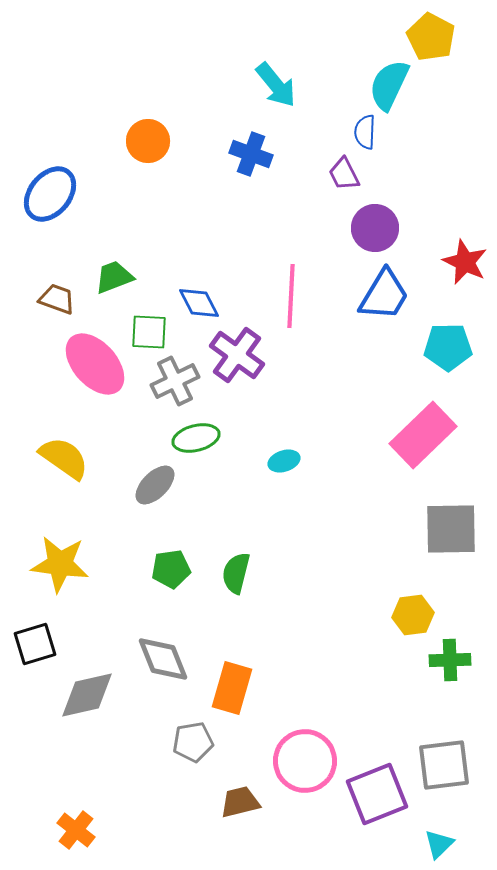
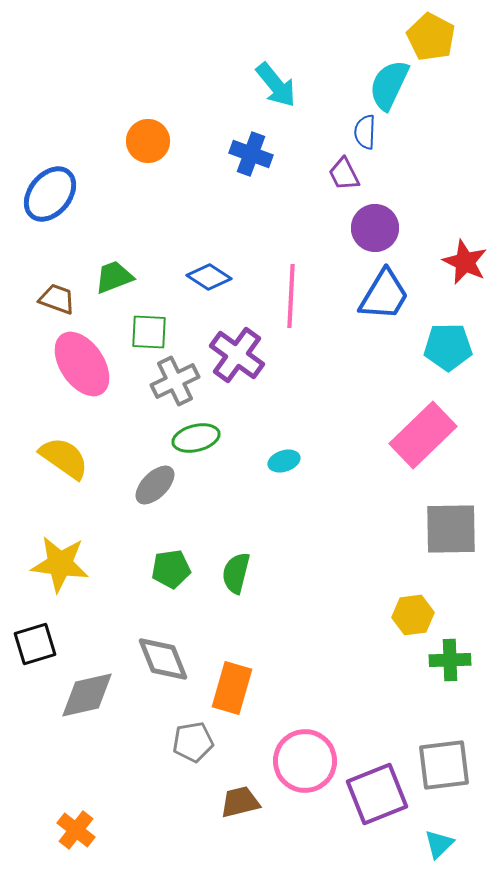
blue diamond at (199, 303): moved 10 px right, 26 px up; rotated 30 degrees counterclockwise
pink ellipse at (95, 364): moved 13 px left; rotated 8 degrees clockwise
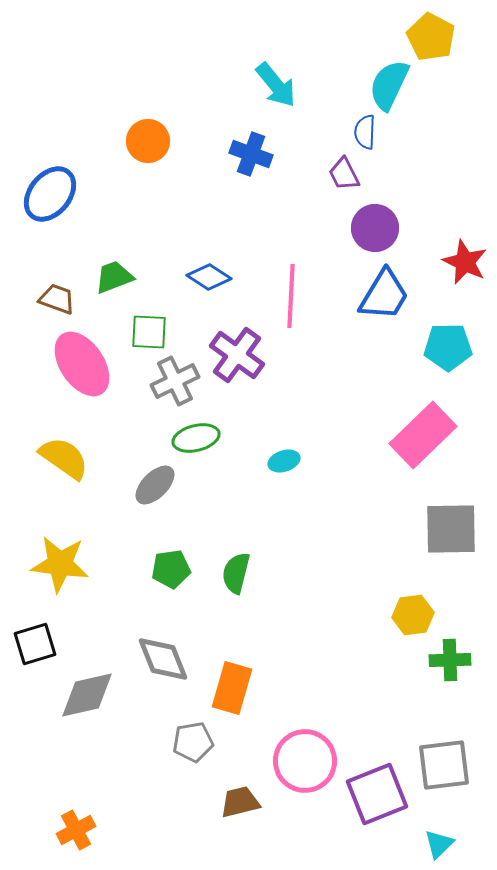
orange cross at (76, 830): rotated 24 degrees clockwise
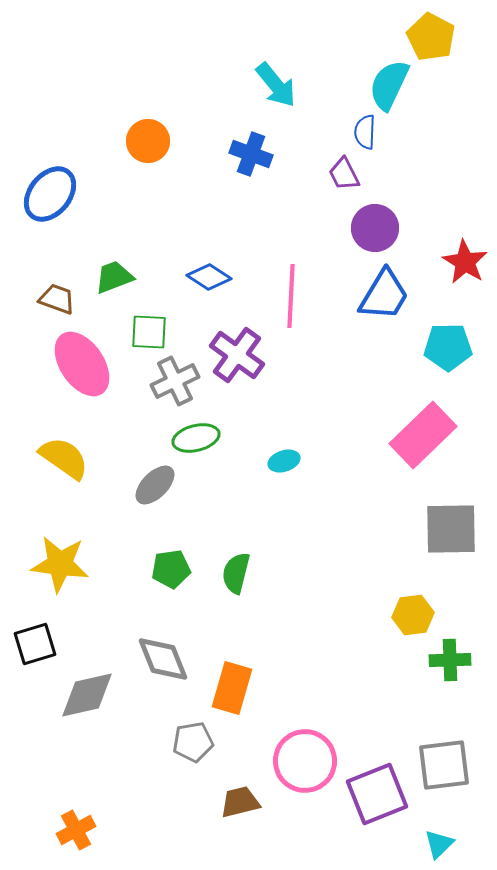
red star at (465, 262): rotated 6 degrees clockwise
